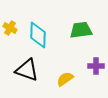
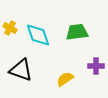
green trapezoid: moved 4 px left, 2 px down
cyan diamond: rotated 20 degrees counterclockwise
black triangle: moved 6 px left
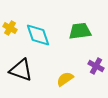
green trapezoid: moved 3 px right, 1 px up
purple cross: rotated 28 degrees clockwise
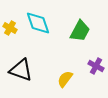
green trapezoid: rotated 125 degrees clockwise
cyan diamond: moved 12 px up
yellow semicircle: rotated 18 degrees counterclockwise
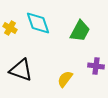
purple cross: rotated 21 degrees counterclockwise
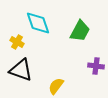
yellow cross: moved 7 px right, 14 px down
yellow semicircle: moved 9 px left, 7 px down
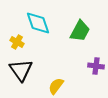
black triangle: rotated 35 degrees clockwise
